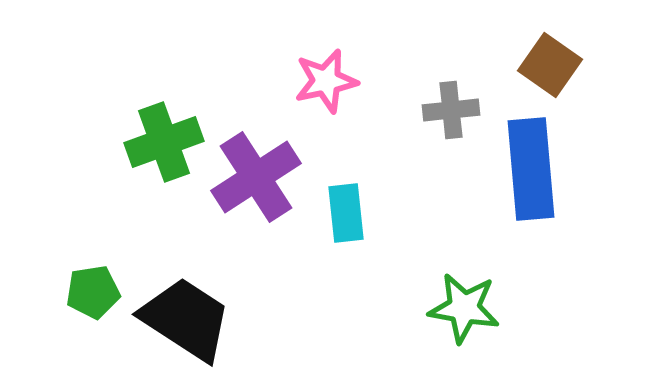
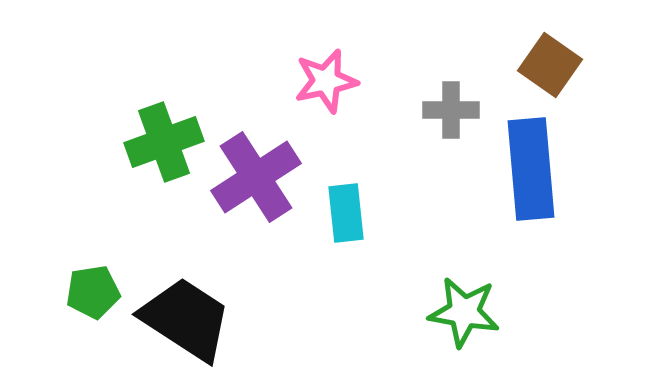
gray cross: rotated 6 degrees clockwise
green star: moved 4 px down
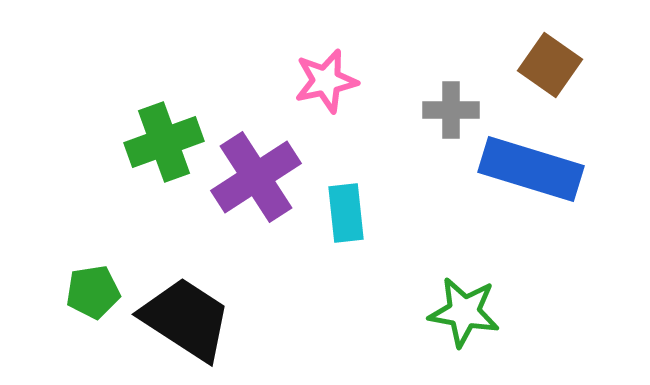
blue rectangle: rotated 68 degrees counterclockwise
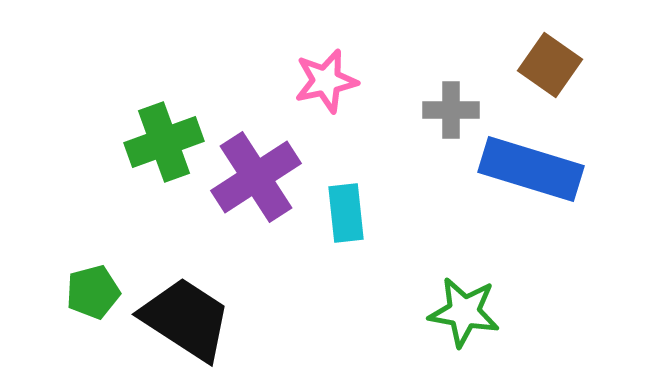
green pentagon: rotated 6 degrees counterclockwise
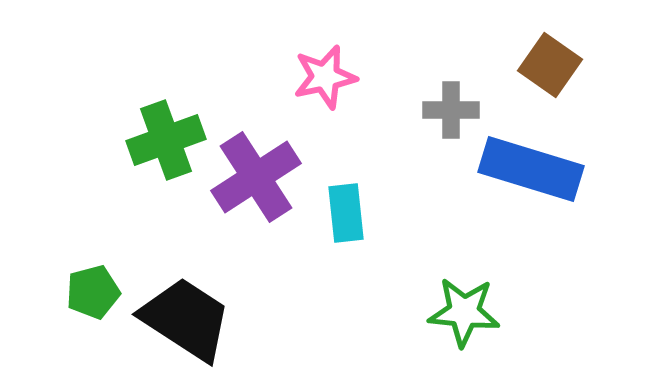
pink star: moved 1 px left, 4 px up
green cross: moved 2 px right, 2 px up
green star: rotated 4 degrees counterclockwise
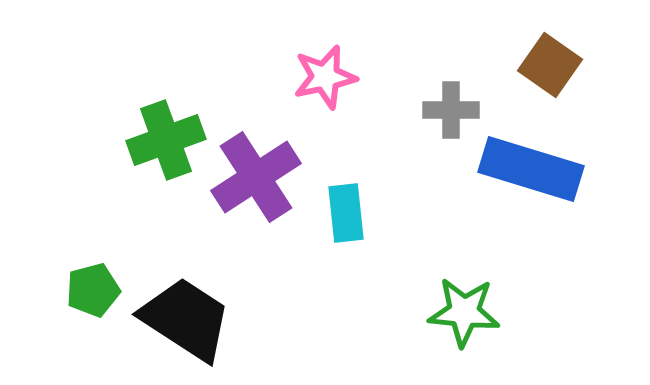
green pentagon: moved 2 px up
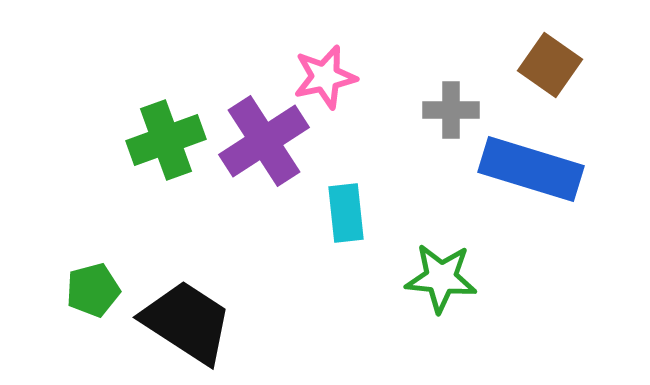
purple cross: moved 8 px right, 36 px up
green star: moved 23 px left, 34 px up
black trapezoid: moved 1 px right, 3 px down
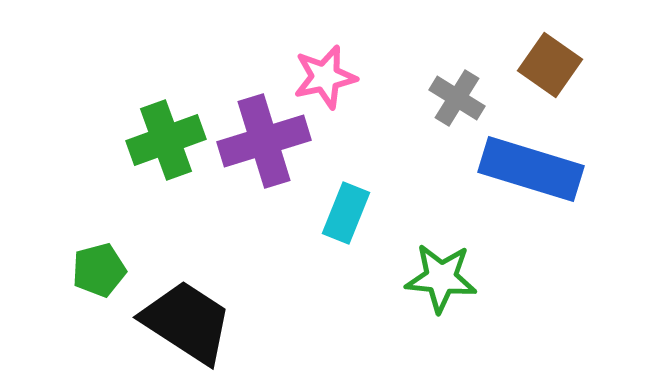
gray cross: moved 6 px right, 12 px up; rotated 32 degrees clockwise
purple cross: rotated 16 degrees clockwise
cyan rectangle: rotated 28 degrees clockwise
green pentagon: moved 6 px right, 20 px up
